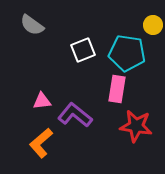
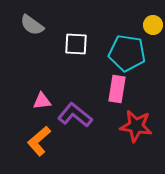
white square: moved 7 px left, 6 px up; rotated 25 degrees clockwise
orange L-shape: moved 2 px left, 2 px up
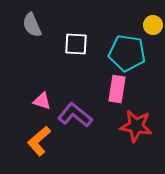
gray semicircle: rotated 30 degrees clockwise
pink triangle: rotated 24 degrees clockwise
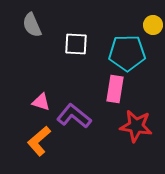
cyan pentagon: rotated 9 degrees counterclockwise
pink rectangle: moved 2 px left
pink triangle: moved 1 px left, 1 px down
purple L-shape: moved 1 px left, 1 px down
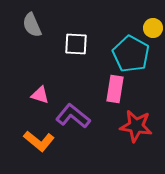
yellow circle: moved 3 px down
cyan pentagon: moved 4 px right, 1 px down; rotated 30 degrees clockwise
pink triangle: moved 1 px left, 7 px up
purple L-shape: moved 1 px left
orange L-shape: rotated 100 degrees counterclockwise
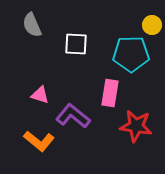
yellow circle: moved 1 px left, 3 px up
cyan pentagon: rotated 30 degrees counterclockwise
pink rectangle: moved 5 px left, 4 px down
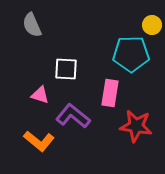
white square: moved 10 px left, 25 px down
